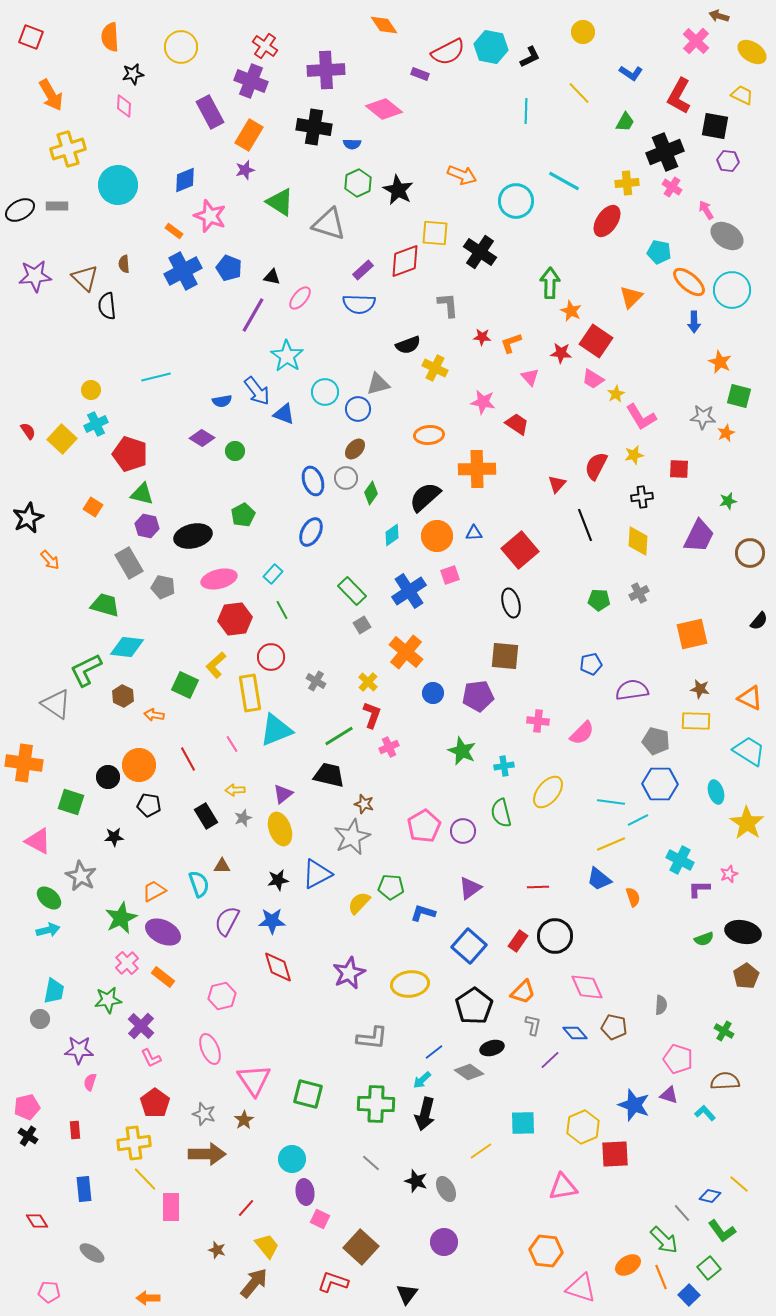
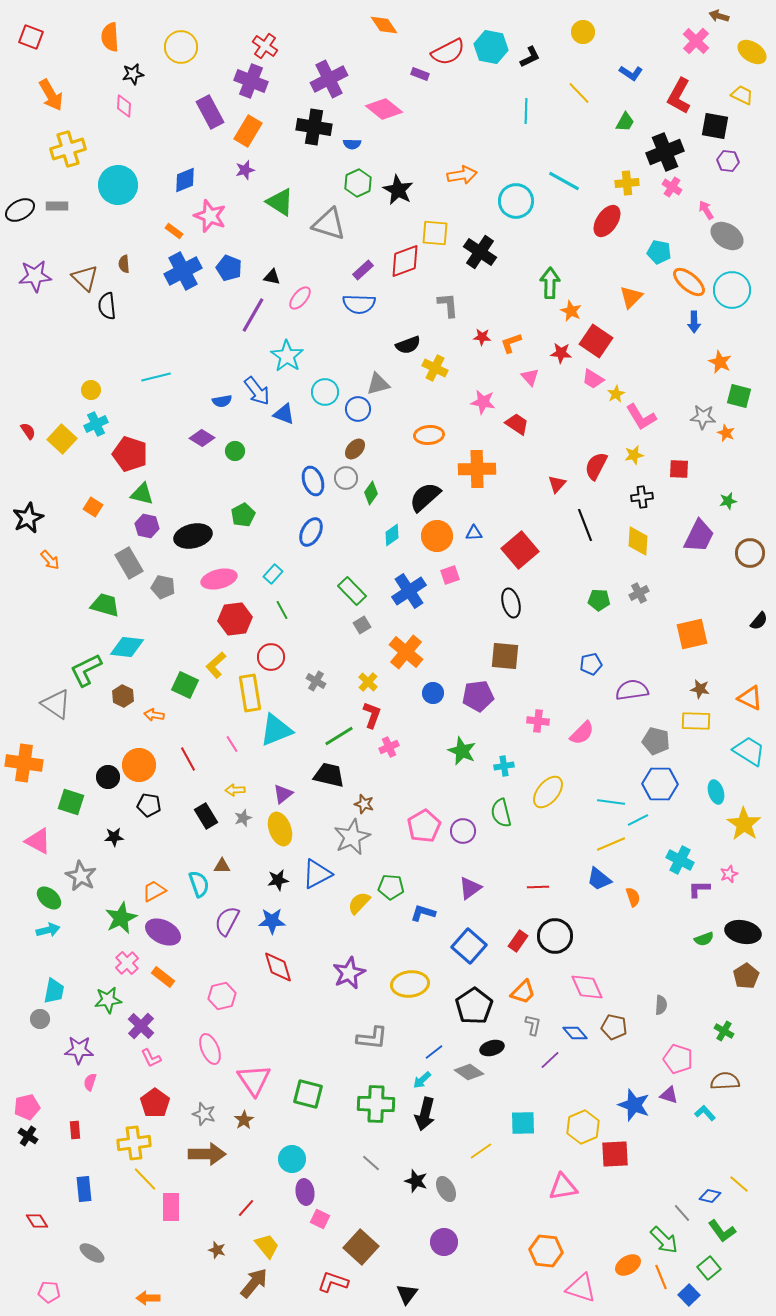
purple cross at (326, 70): moved 3 px right, 9 px down; rotated 24 degrees counterclockwise
orange rectangle at (249, 135): moved 1 px left, 4 px up
orange arrow at (462, 175): rotated 32 degrees counterclockwise
orange star at (726, 433): rotated 24 degrees counterclockwise
yellow star at (747, 823): moved 3 px left, 1 px down
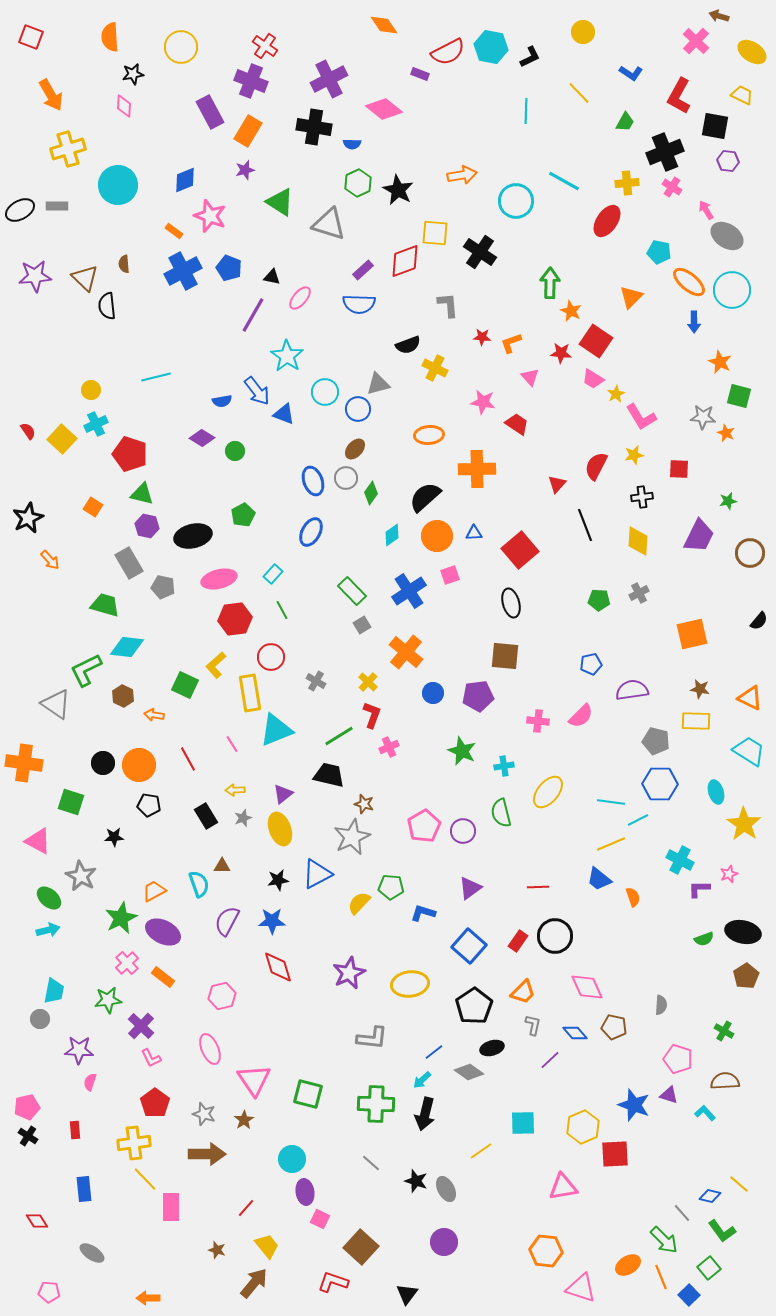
pink semicircle at (582, 733): moved 1 px left, 17 px up
black circle at (108, 777): moved 5 px left, 14 px up
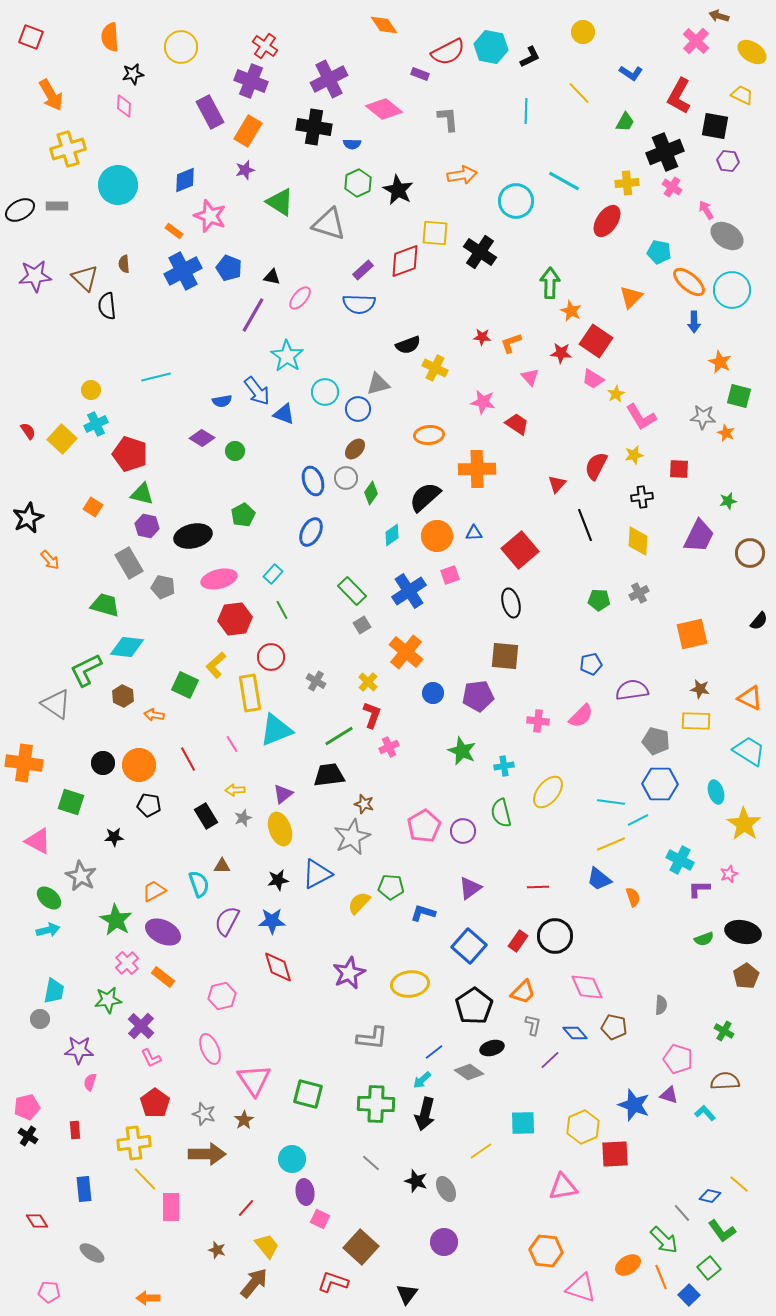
gray L-shape at (448, 305): moved 186 px up
black trapezoid at (329, 775): rotated 20 degrees counterclockwise
green star at (121, 918): moved 5 px left, 2 px down; rotated 16 degrees counterclockwise
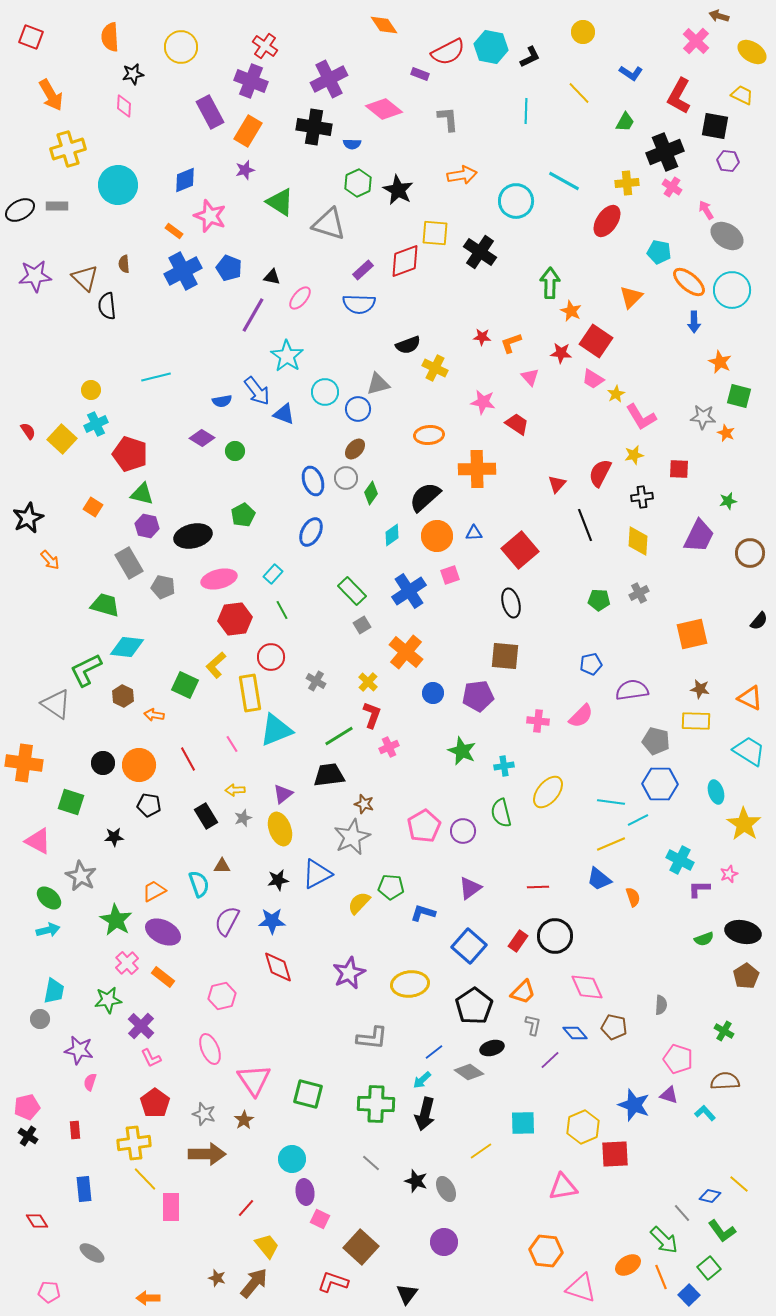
red semicircle at (596, 466): moved 4 px right, 7 px down
purple star at (79, 1050): rotated 8 degrees clockwise
brown star at (217, 1250): moved 28 px down
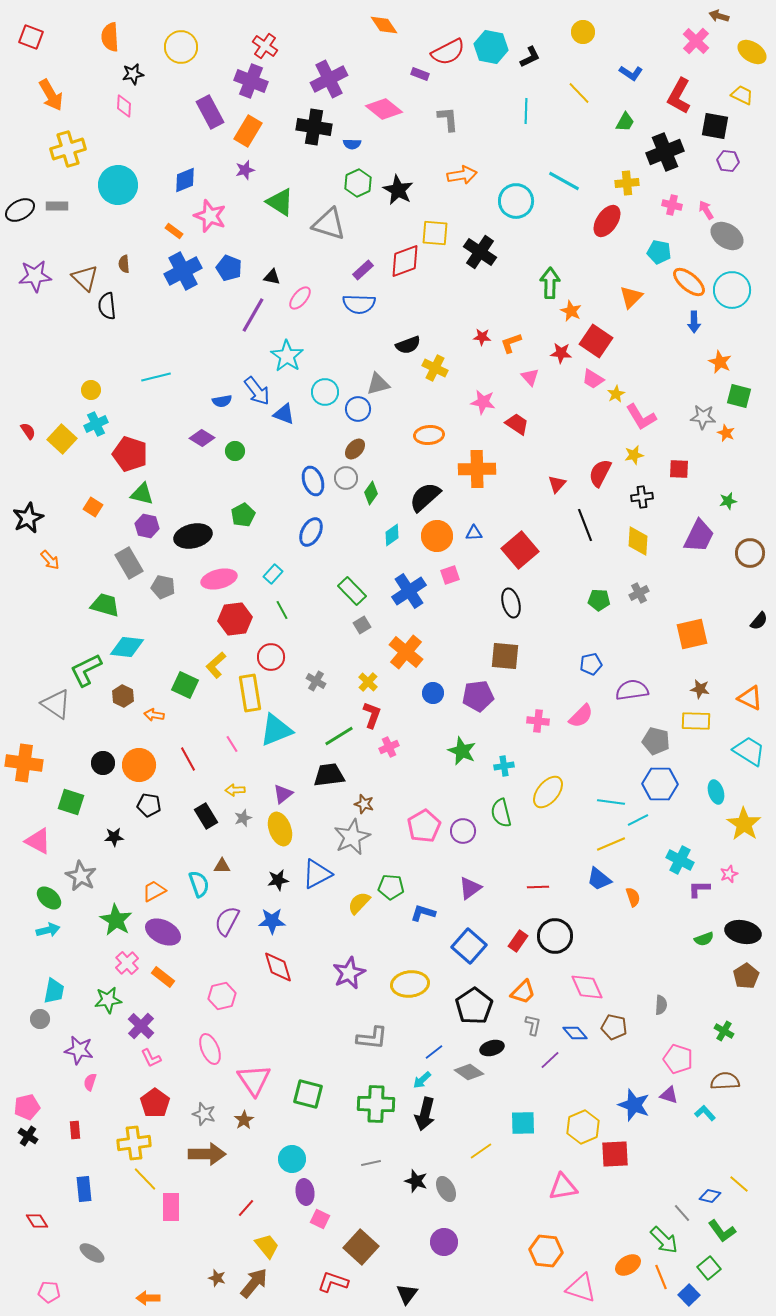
pink cross at (672, 187): moved 18 px down; rotated 18 degrees counterclockwise
gray line at (371, 1163): rotated 54 degrees counterclockwise
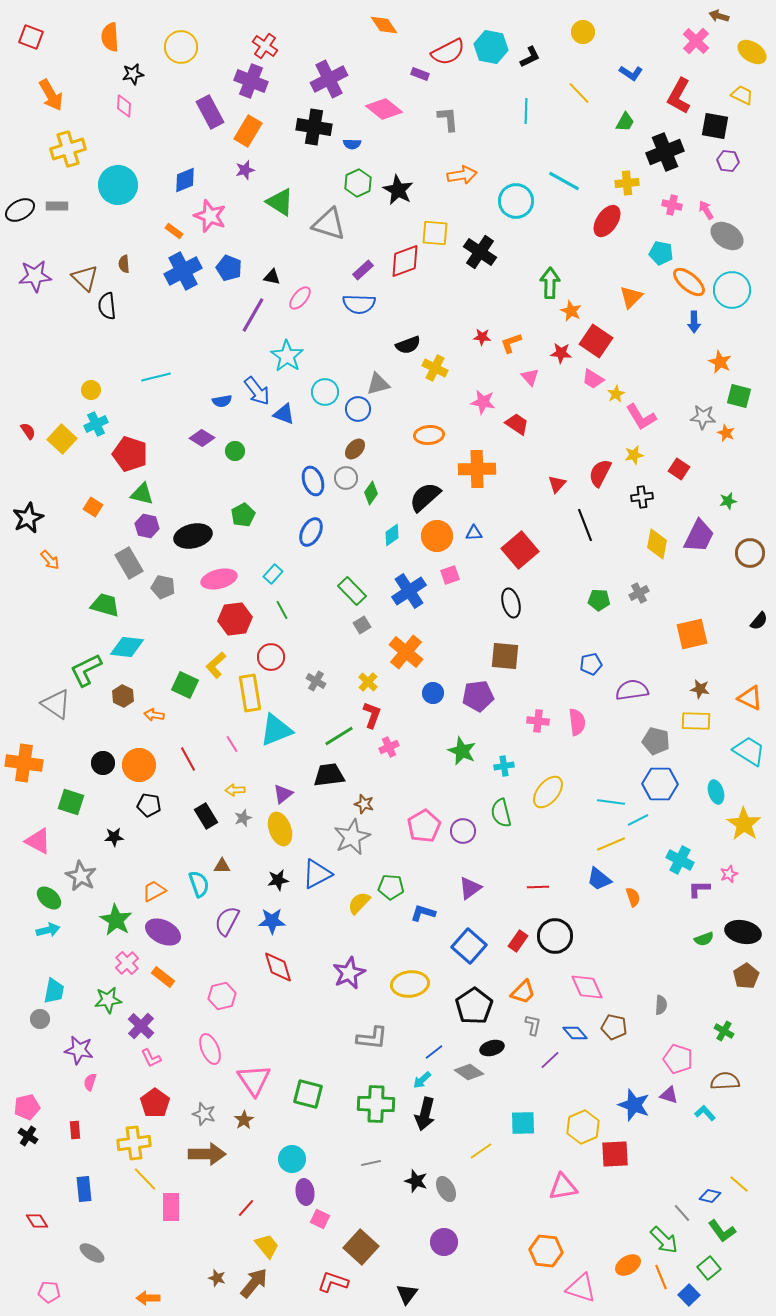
cyan pentagon at (659, 252): moved 2 px right, 1 px down
red square at (679, 469): rotated 30 degrees clockwise
yellow diamond at (638, 541): moved 19 px right, 3 px down; rotated 8 degrees clockwise
pink semicircle at (581, 716): moved 4 px left, 6 px down; rotated 52 degrees counterclockwise
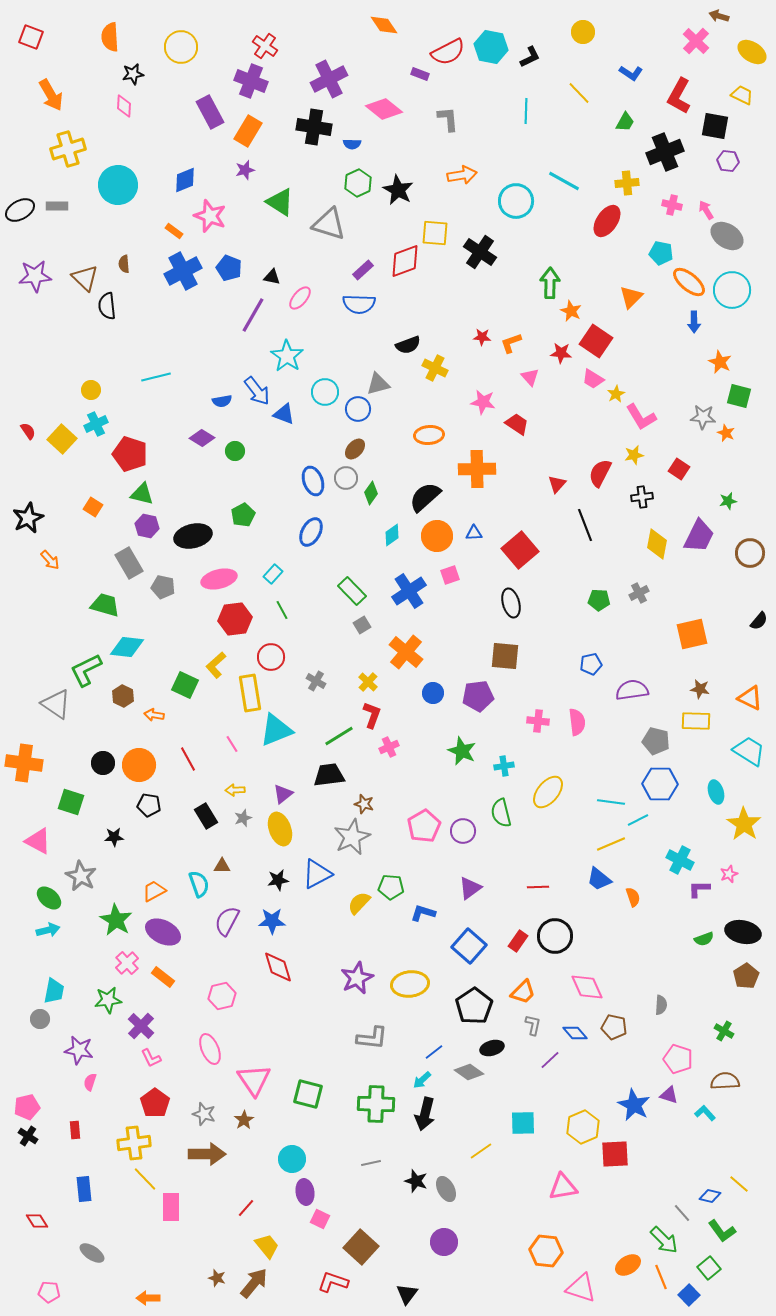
purple star at (349, 973): moved 8 px right, 5 px down
blue star at (634, 1105): rotated 8 degrees clockwise
